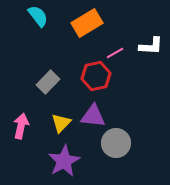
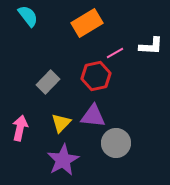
cyan semicircle: moved 10 px left
pink arrow: moved 1 px left, 2 px down
purple star: moved 1 px left, 1 px up
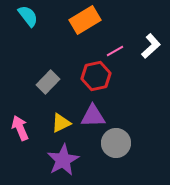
orange rectangle: moved 2 px left, 3 px up
white L-shape: rotated 45 degrees counterclockwise
pink line: moved 2 px up
purple triangle: rotated 8 degrees counterclockwise
yellow triangle: rotated 20 degrees clockwise
pink arrow: rotated 35 degrees counterclockwise
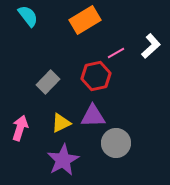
pink line: moved 1 px right, 2 px down
pink arrow: rotated 40 degrees clockwise
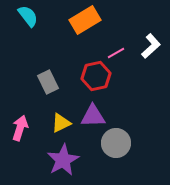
gray rectangle: rotated 70 degrees counterclockwise
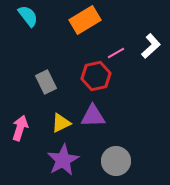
gray rectangle: moved 2 px left
gray circle: moved 18 px down
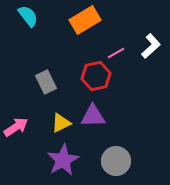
pink arrow: moved 4 px left, 1 px up; rotated 40 degrees clockwise
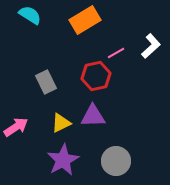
cyan semicircle: moved 2 px right, 1 px up; rotated 20 degrees counterclockwise
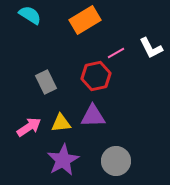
white L-shape: moved 2 px down; rotated 105 degrees clockwise
yellow triangle: rotated 20 degrees clockwise
pink arrow: moved 13 px right
